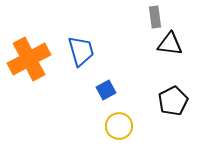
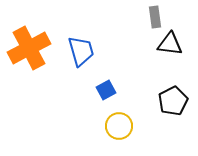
orange cross: moved 11 px up
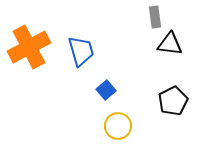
orange cross: moved 1 px up
blue square: rotated 12 degrees counterclockwise
yellow circle: moved 1 px left
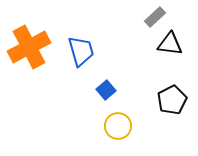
gray rectangle: rotated 55 degrees clockwise
black pentagon: moved 1 px left, 1 px up
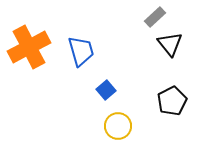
black triangle: rotated 44 degrees clockwise
black pentagon: moved 1 px down
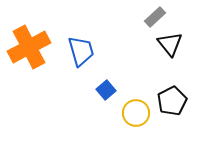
yellow circle: moved 18 px right, 13 px up
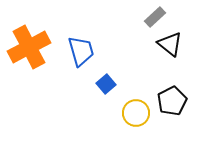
black triangle: rotated 12 degrees counterclockwise
blue square: moved 6 px up
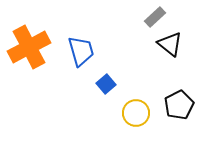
black pentagon: moved 7 px right, 4 px down
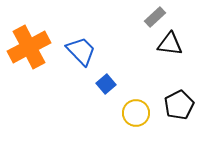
black triangle: rotated 32 degrees counterclockwise
blue trapezoid: rotated 28 degrees counterclockwise
